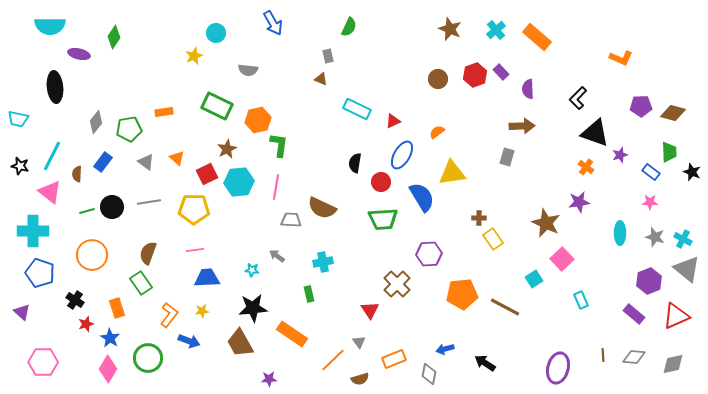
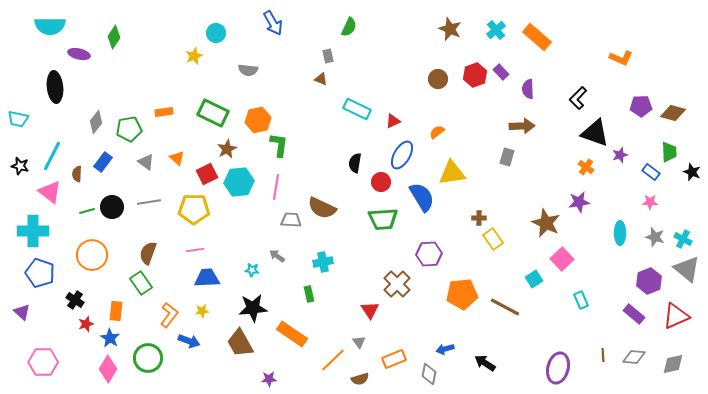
green rectangle at (217, 106): moved 4 px left, 7 px down
orange rectangle at (117, 308): moved 1 px left, 3 px down; rotated 24 degrees clockwise
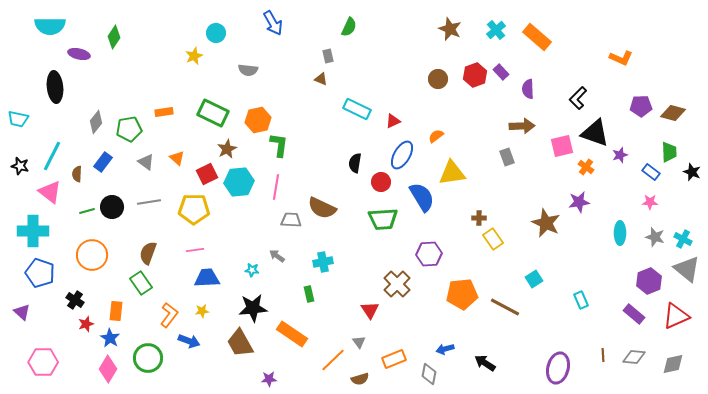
orange semicircle at (437, 132): moved 1 px left, 4 px down
gray rectangle at (507, 157): rotated 36 degrees counterclockwise
pink square at (562, 259): moved 113 px up; rotated 30 degrees clockwise
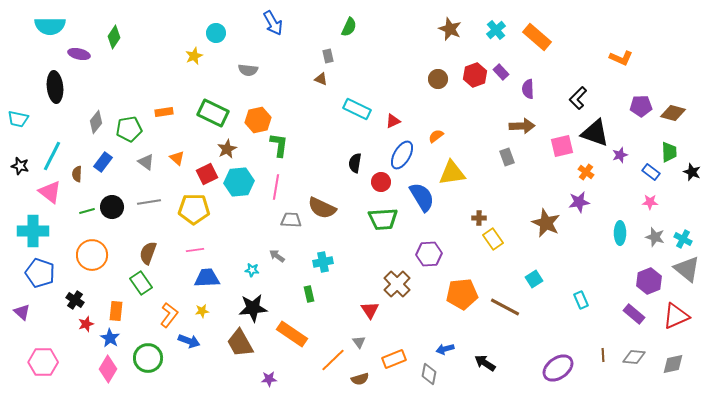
orange cross at (586, 167): moved 5 px down
purple ellipse at (558, 368): rotated 40 degrees clockwise
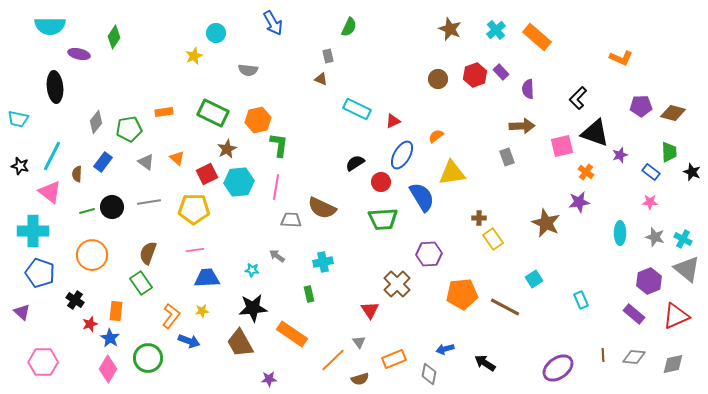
black semicircle at (355, 163): rotated 48 degrees clockwise
orange L-shape at (169, 315): moved 2 px right, 1 px down
red star at (86, 324): moved 4 px right
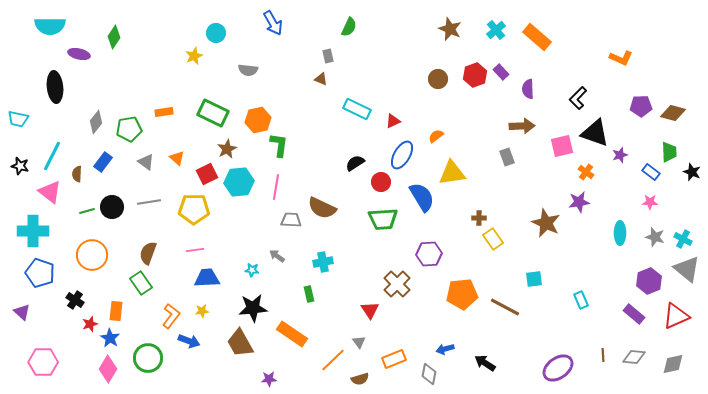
cyan square at (534, 279): rotated 24 degrees clockwise
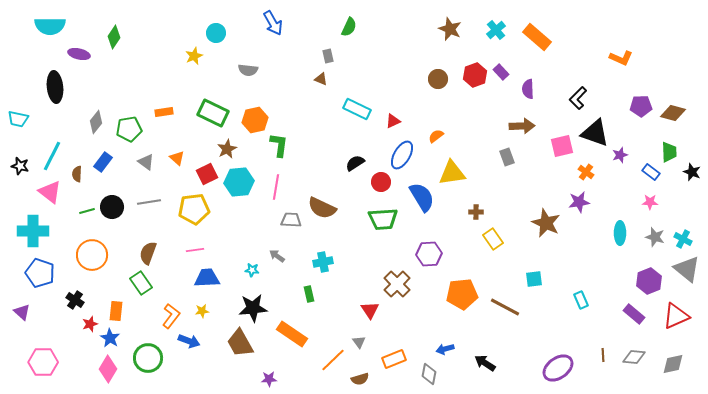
orange hexagon at (258, 120): moved 3 px left
yellow pentagon at (194, 209): rotated 8 degrees counterclockwise
brown cross at (479, 218): moved 3 px left, 6 px up
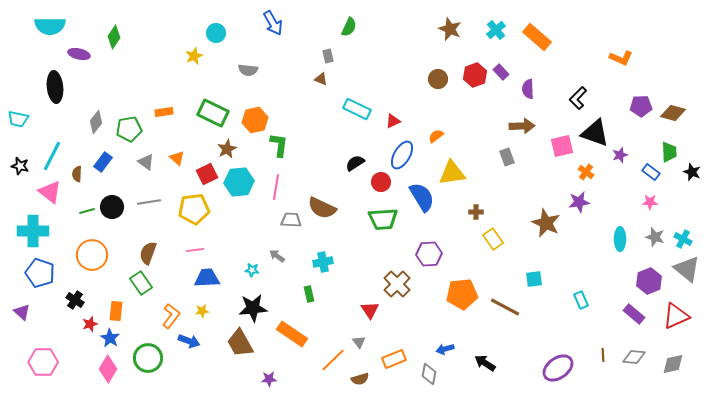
cyan ellipse at (620, 233): moved 6 px down
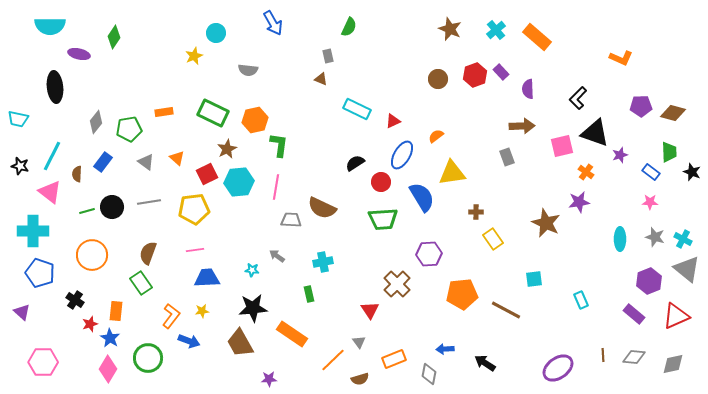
brown line at (505, 307): moved 1 px right, 3 px down
blue arrow at (445, 349): rotated 12 degrees clockwise
